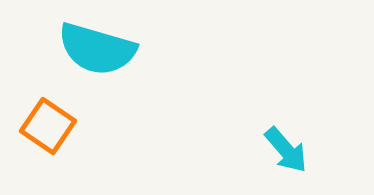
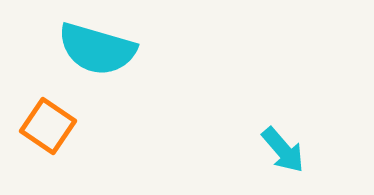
cyan arrow: moved 3 px left
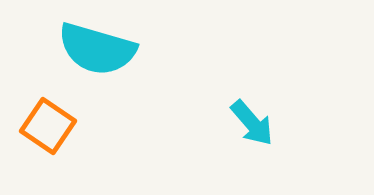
cyan arrow: moved 31 px left, 27 px up
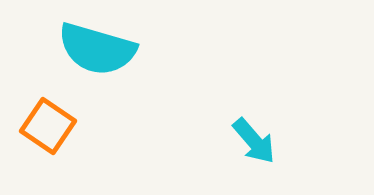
cyan arrow: moved 2 px right, 18 px down
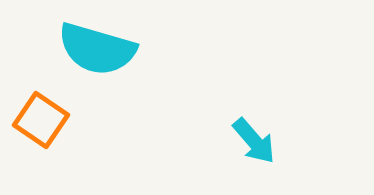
orange square: moved 7 px left, 6 px up
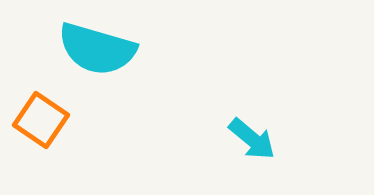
cyan arrow: moved 2 px left, 2 px up; rotated 9 degrees counterclockwise
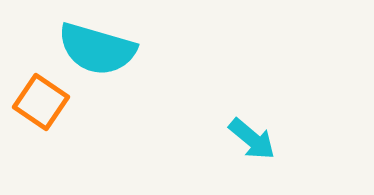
orange square: moved 18 px up
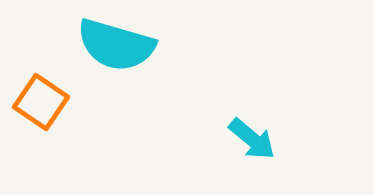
cyan semicircle: moved 19 px right, 4 px up
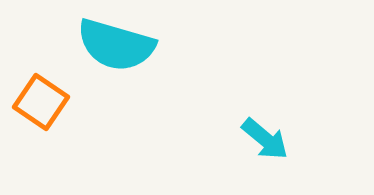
cyan arrow: moved 13 px right
